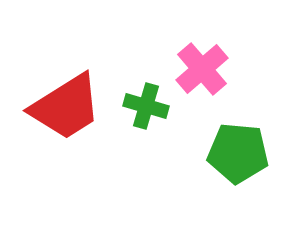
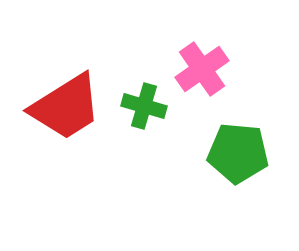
pink cross: rotated 6 degrees clockwise
green cross: moved 2 px left
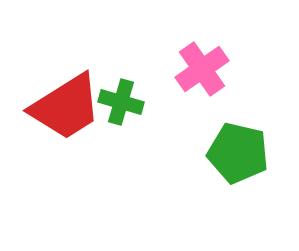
green cross: moved 23 px left, 4 px up
green pentagon: rotated 8 degrees clockwise
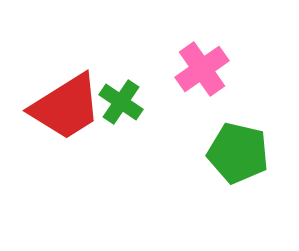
green cross: rotated 18 degrees clockwise
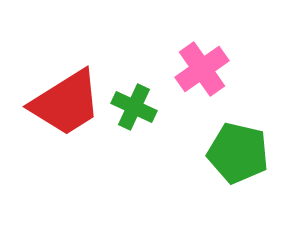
green cross: moved 13 px right, 5 px down; rotated 9 degrees counterclockwise
red trapezoid: moved 4 px up
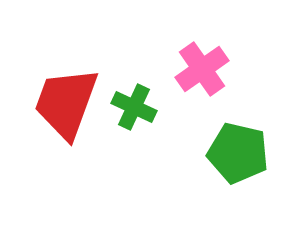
red trapezoid: rotated 142 degrees clockwise
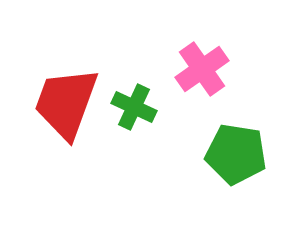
green pentagon: moved 2 px left, 1 px down; rotated 4 degrees counterclockwise
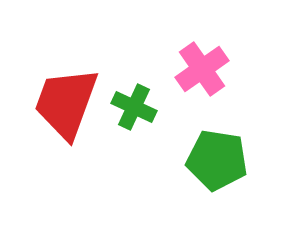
green pentagon: moved 19 px left, 6 px down
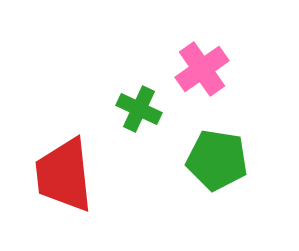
red trapezoid: moved 2 px left, 72 px down; rotated 26 degrees counterclockwise
green cross: moved 5 px right, 2 px down
